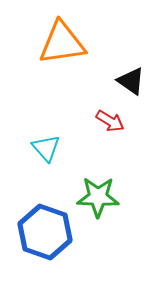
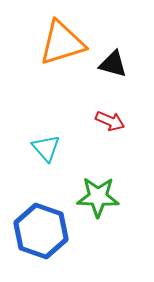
orange triangle: rotated 9 degrees counterclockwise
black triangle: moved 18 px left, 17 px up; rotated 20 degrees counterclockwise
red arrow: rotated 8 degrees counterclockwise
blue hexagon: moved 4 px left, 1 px up
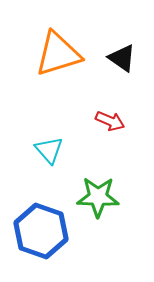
orange triangle: moved 4 px left, 11 px down
black triangle: moved 9 px right, 6 px up; rotated 20 degrees clockwise
cyan triangle: moved 3 px right, 2 px down
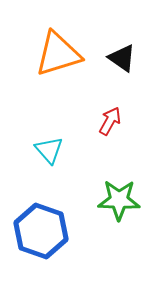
red arrow: rotated 84 degrees counterclockwise
green star: moved 21 px right, 3 px down
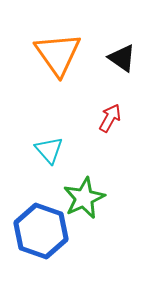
orange triangle: rotated 48 degrees counterclockwise
red arrow: moved 3 px up
green star: moved 35 px left, 2 px up; rotated 27 degrees counterclockwise
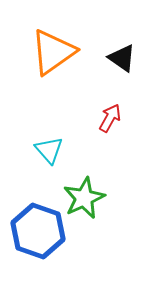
orange triangle: moved 5 px left, 2 px up; rotated 30 degrees clockwise
blue hexagon: moved 3 px left
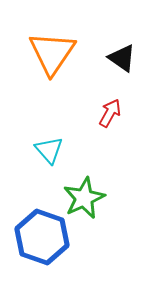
orange triangle: moved 1 px left, 1 px down; rotated 21 degrees counterclockwise
red arrow: moved 5 px up
blue hexagon: moved 4 px right, 6 px down
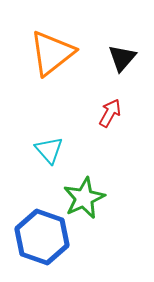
orange triangle: rotated 18 degrees clockwise
black triangle: rotated 36 degrees clockwise
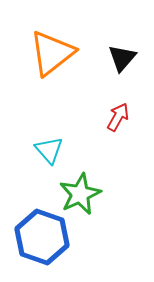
red arrow: moved 8 px right, 4 px down
green star: moved 4 px left, 4 px up
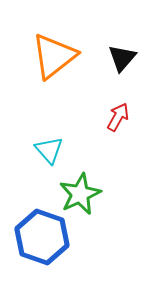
orange triangle: moved 2 px right, 3 px down
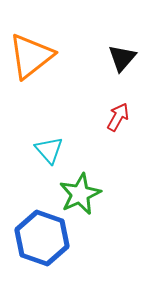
orange triangle: moved 23 px left
blue hexagon: moved 1 px down
